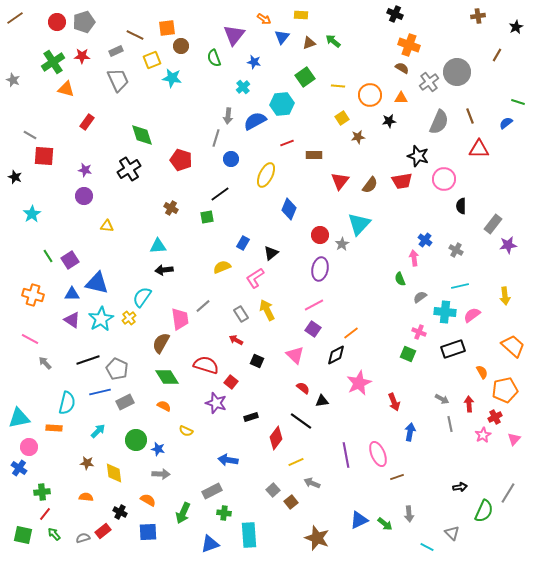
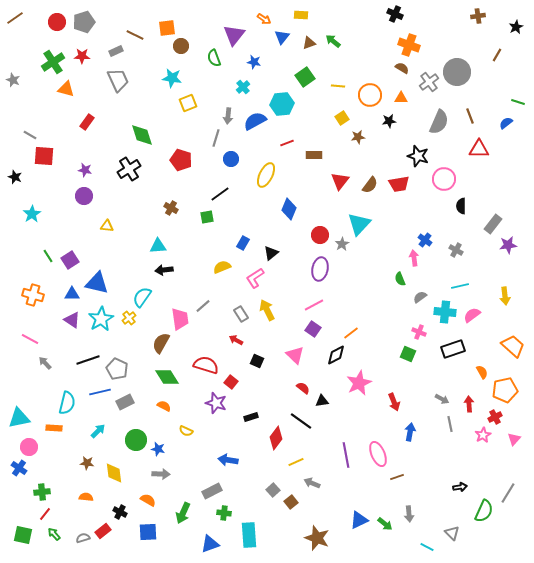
yellow square at (152, 60): moved 36 px right, 43 px down
red trapezoid at (402, 181): moved 3 px left, 3 px down
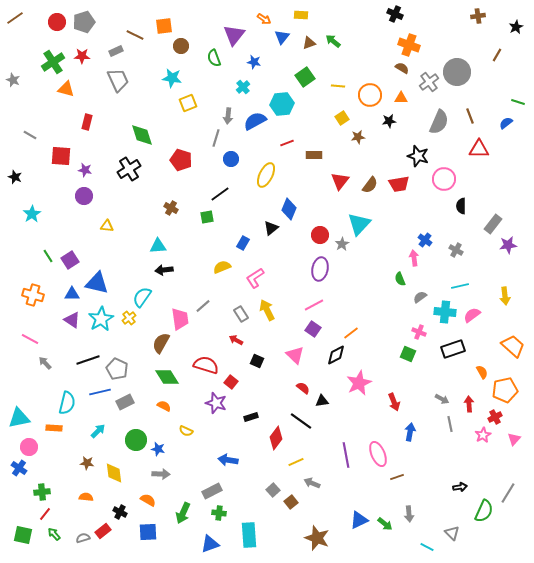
orange square at (167, 28): moved 3 px left, 2 px up
red rectangle at (87, 122): rotated 21 degrees counterclockwise
red square at (44, 156): moved 17 px right
black triangle at (271, 253): moved 25 px up
green cross at (224, 513): moved 5 px left
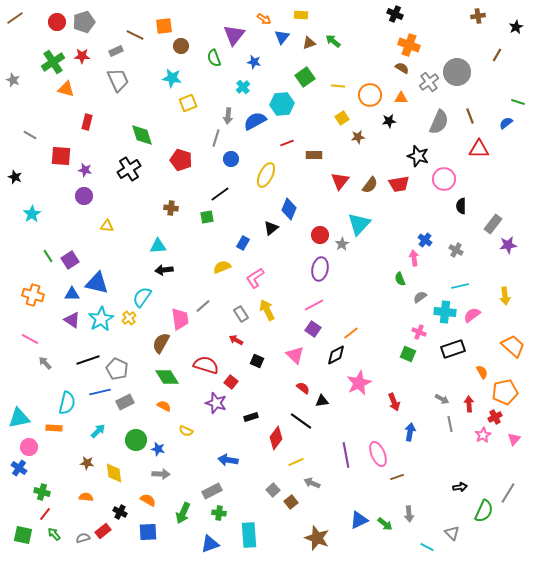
brown cross at (171, 208): rotated 24 degrees counterclockwise
orange pentagon at (505, 390): moved 2 px down
green cross at (42, 492): rotated 21 degrees clockwise
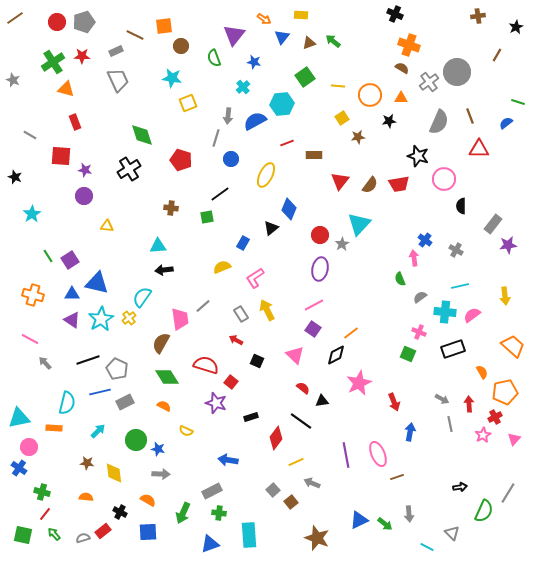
red rectangle at (87, 122): moved 12 px left; rotated 35 degrees counterclockwise
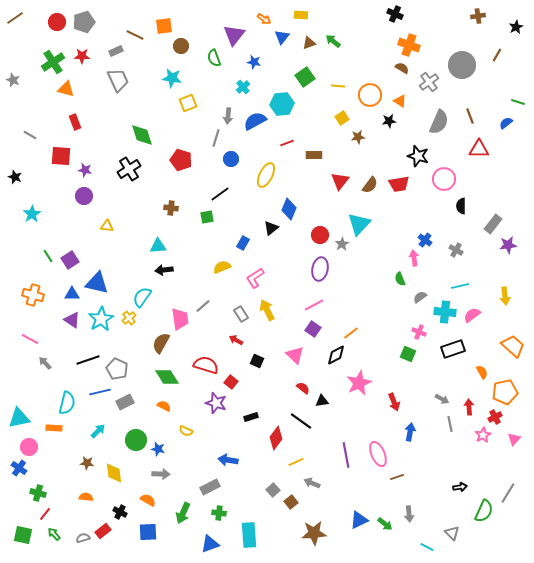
gray circle at (457, 72): moved 5 px right, 7 px up
orange triangle at (401, 98): moved 1 px left, 3 px down; rotated 32 degrees clockwise
red arrow at (469, 404): moved 3 px down
gray rectangle at (212, 491): moved 2 px left, 4 px up
green cross at (42, 492): moved 4 px left, 1 px down
brown star at (317, 538): moved 3 px left, 5 px up; rotated 25 degrees counterclockwise
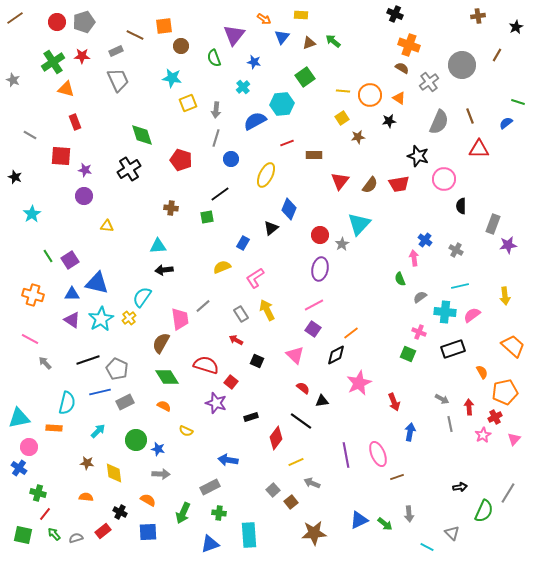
yellow line at (338, 86): moved 5 px right, 5 px down
orange triangle at (400, 101): moved 1 px left, 3 px up
gray arrow at (228, 116): moved 12 px left, 6 px up
gray rectangle at (493, 224): rotated 18 degrees counterclockwise
gray semicircle at (83, 538): moved 7 px left
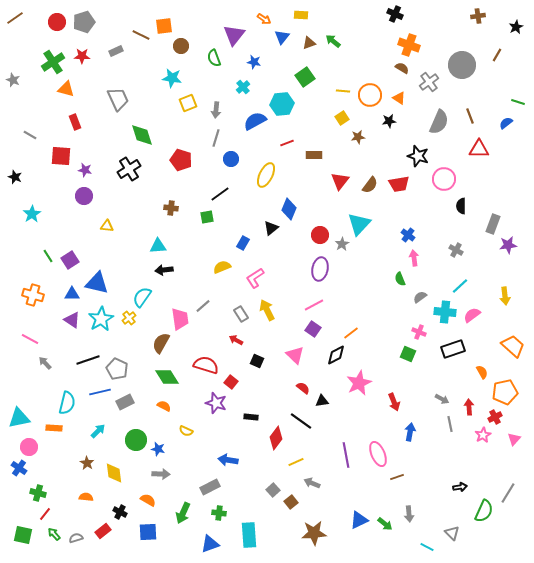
brown line at (135, 35): moved 6 px right
gray trapezoid at (118, 80): moved 19 px down
blue cross at (425, 240): moved 17 px left, 5 px up
cyan line at (460, 286): rotated 30 degrees counterclockwise
black rectangle at (251, 417): rotated 24 degrees clockwise
brown star at (87, 463): rotated 24 degrees clockwise
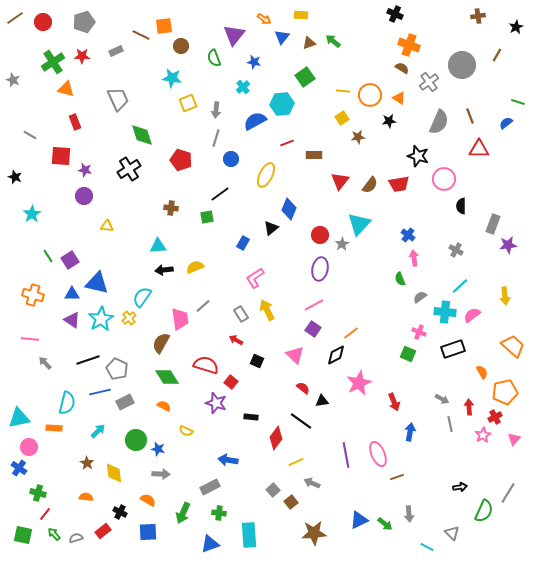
red circle at (57, 22): moved 14 px left
yellow semicircle at (222, 267): moved 27 px left
pink line at (30, 339): rotated 24 degrees counterclockwise
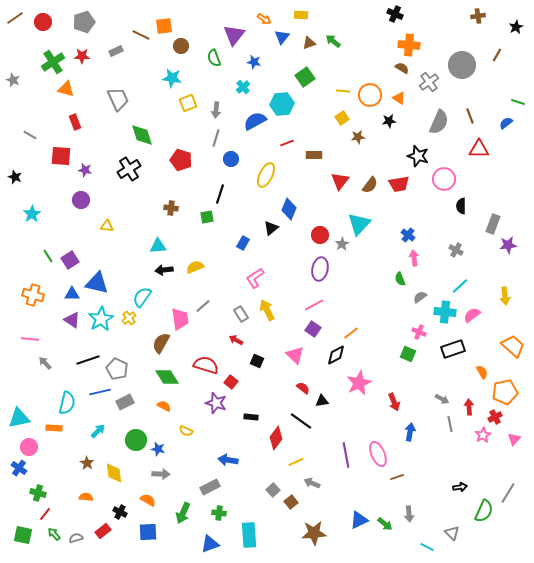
orange cross at (409, 45): rotated 15 degrees counterclockwise
black line at (220, 194): rotated 36 degrees counterclockwise
purple circle at (84, 196): moved 3 px left, 4 px down
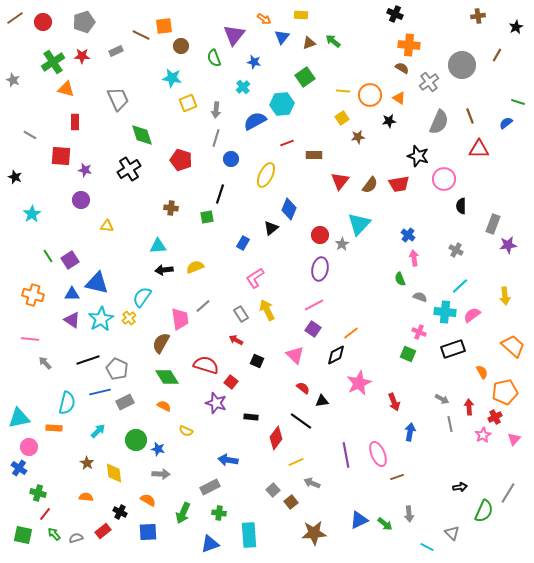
red rectangle at (75, 122): rotated 21 degrees clockwise
gray semicircle at (420, 297): rotated 56 degrees clockwise
